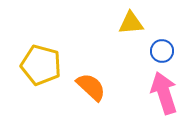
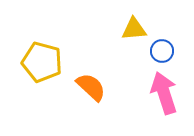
yellow triangle: moved 3 px right, 6 px down
yellow pentagon: moved 1 px right, 3 px up
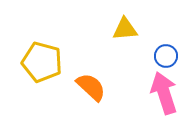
yellow triangle: moved 9 px left
blue circle: moved 4 px right, 5 px down
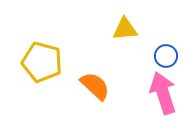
orange semicircle: moved 4 px right, 1 px up
pink arrow: moved 1 px left
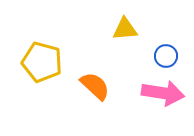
pink arrow: rotated 117 degrees clockwise
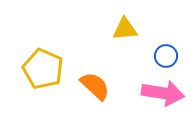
yellow pentagon: moved 1 px right, 7 px down; rotated 9 degrees clockwise
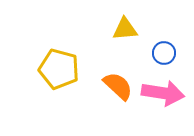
blue circle: moved 2 px left, 3 px up
yellow pentagon: moved 16 px right; rotated 9 degrees counterclockwise
orange semicircle: moved 23 px right
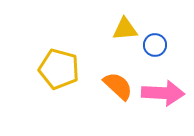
blue circle: moved 9 px left, 8 px up
pink arrow: rotated 6 degrees counterclockwise
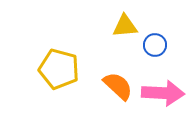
yellow triangle: moved 3 px up
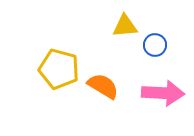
orange semicircle: moved 15 px left; rotated 12 degrees counterclockwise
